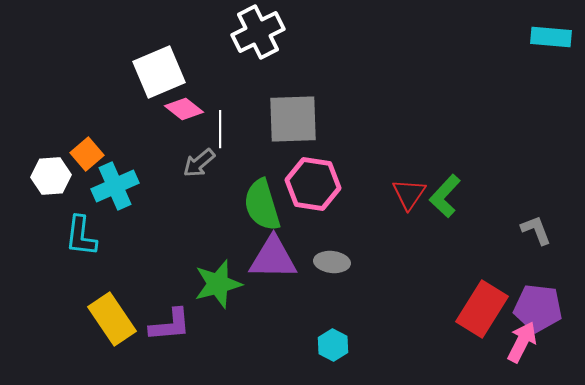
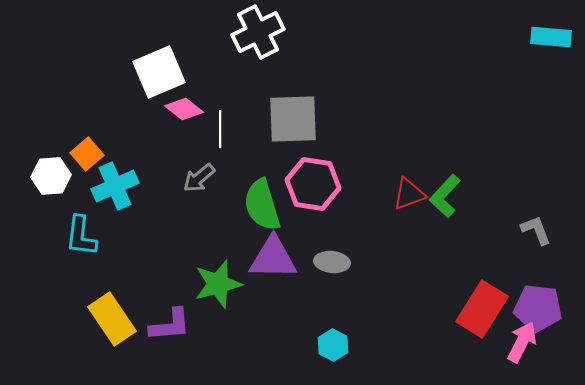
gray arrow: moved 15 px down
red triangle: rotated 36 degrees clockwise
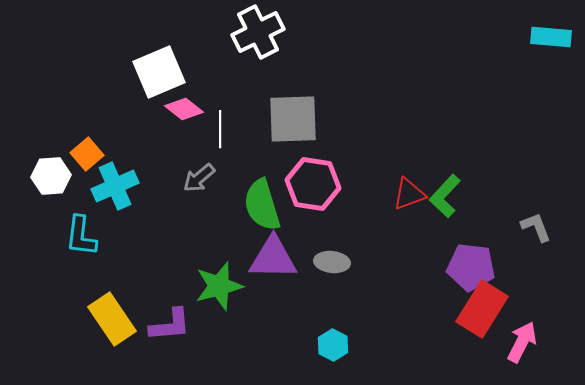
gray L-shape: moved 3 px up
green star: moved 1 px right, 2 px down
purple pentagon: moved 67 px left, 41 px up
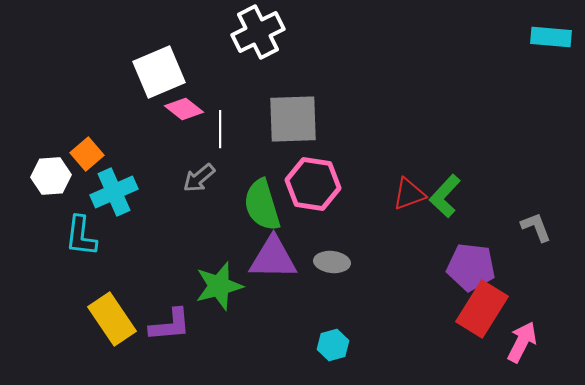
cyan cross: moved 1 px left, 6 px down
cyan hexagon: rotated 16 degrees clockwise
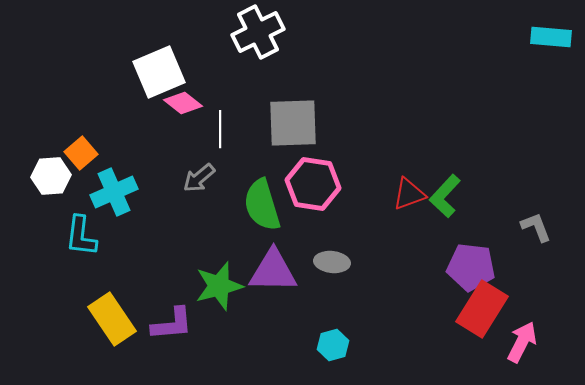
pink diamond: moved 1 px left, 6 px up
gray square: moved 4 px down
orange square: moved 6 px left, 1 px up
purple triangle: moved 13 px down
purple L-shape: moved 2 px right, 1 px up
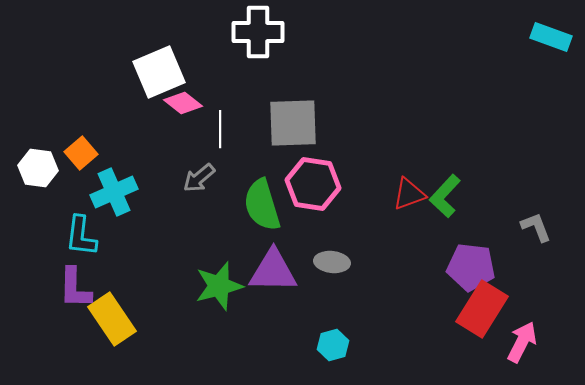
white cross: rotated 27 degrees clockwise
cyan rectangle: rotated 15 degrees clockwise
white hexagon: moved 13 px left, 8 px up; rotated 12 degrees clockwise
purple L-shape: moved 97 px left, 36 px up; rotated 96 degrees clockwise
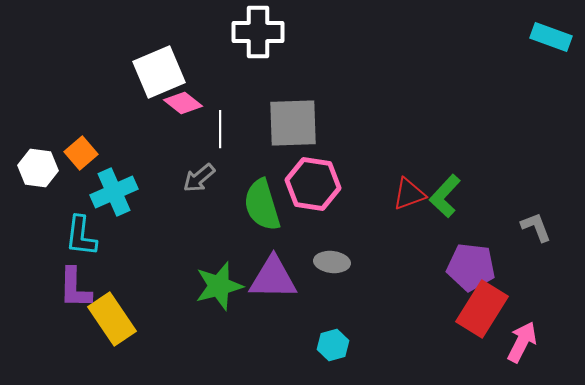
purple triangle: moved 7 px down
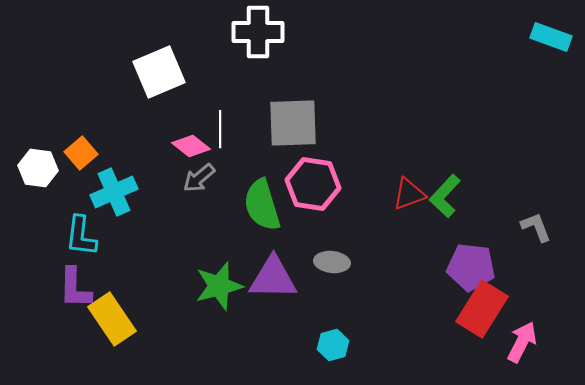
pink diamond: moved 8 px right, 43 px down
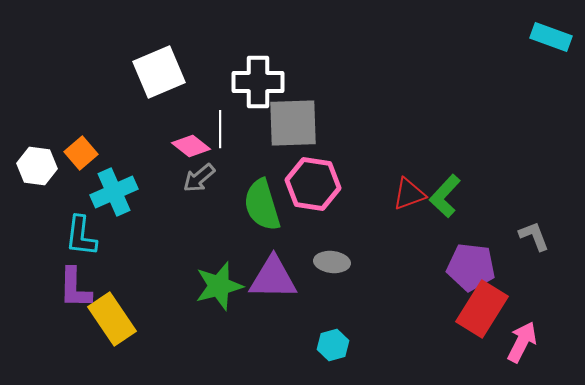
white cross: moved 50 px down
white hexagon: moved 1 px left, 2 px up
gray L-shape: moved 2 px left, 9 px down
